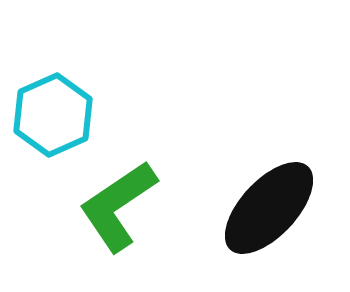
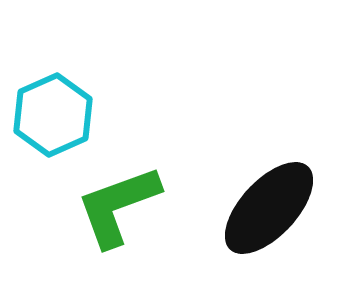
green L-shape: rotated 14 degrees clockwise
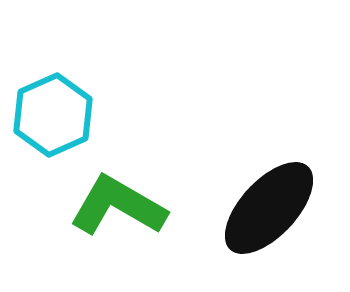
green L-shape: rotated 50 degrees clockwise
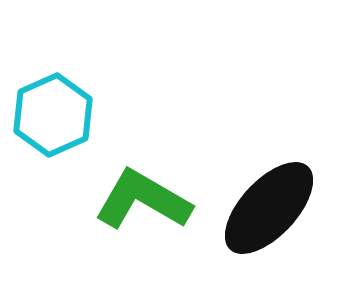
green L-shape: moved 25 px right, 6 px up
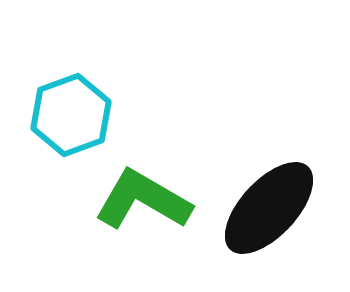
cyan hexagon: moved 18 px right; rotated 4 degrees clockwise
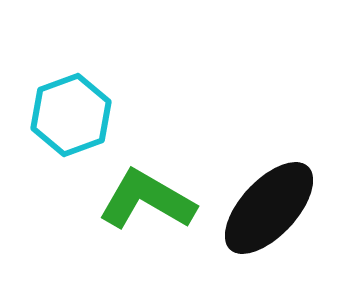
green L-shape: moved 4 px right
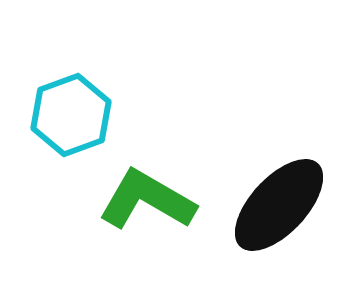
black ellipse: moved 10 px right, 3 px up
